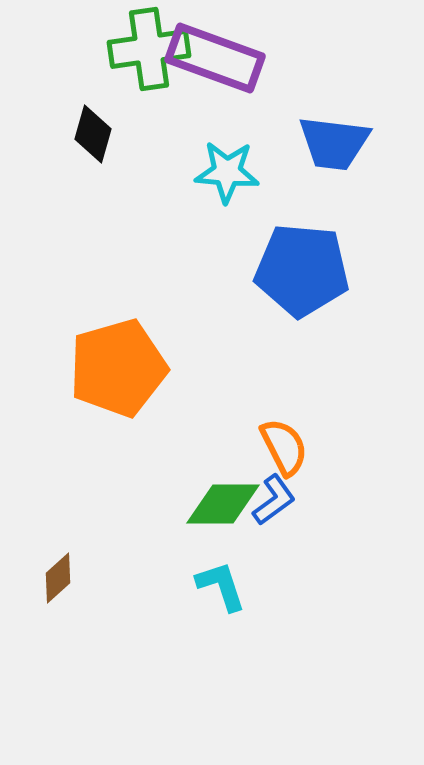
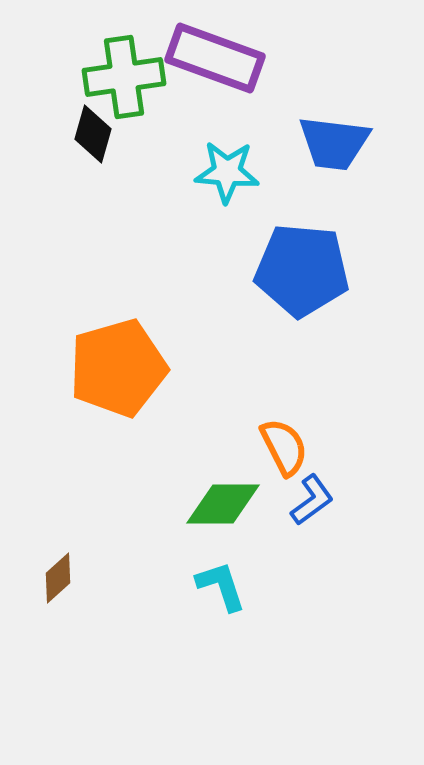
green cross: moved 25 px left, 28 px down
blue L-shape: moved 38 px right
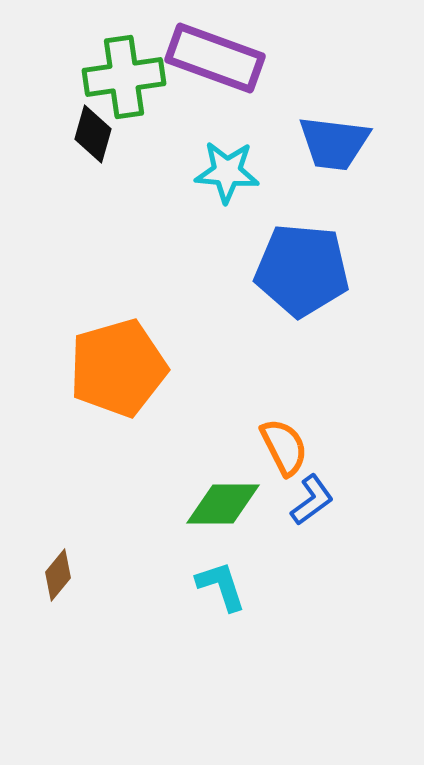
brown diamond: moved 3 px up; rotated 9 degrees counterclockwise
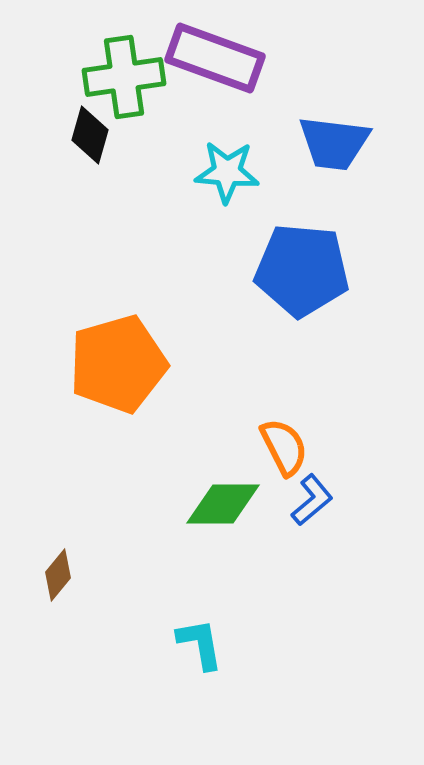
black diamond: moved 3 px left, 1 px down
orange pentagon: moved 4 px up
blue L-shape: rotated 4 degrees counterclockwise
cyan L-shape: moved 21 px left, 58 px down; rotated 8 degrees clockwise
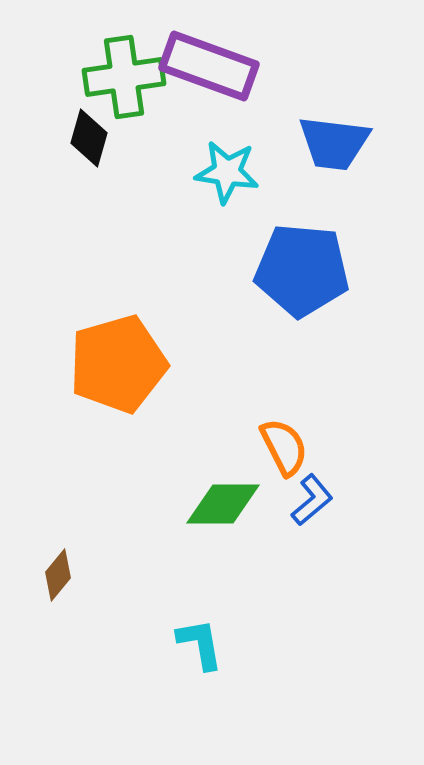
purple rectangle: moved 6 px left, 8 px down
black diamond: moved 1 px left, 3 px down
cyan star: rotated 4 degrees clockwise
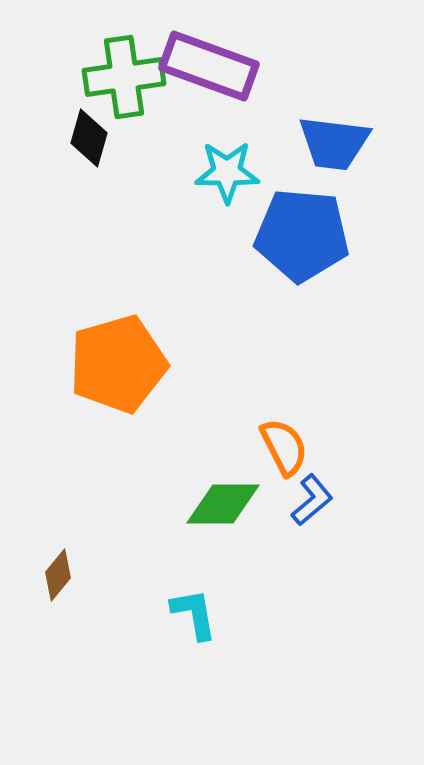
cyan star: rotated 8 degrees counterclockwise
blue pentagon: moved 35 px up
cyan L-shape: moved 6 px left, 30 px up
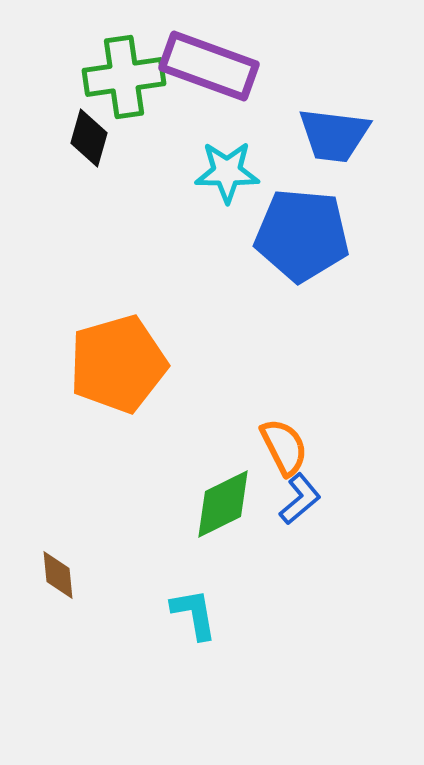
blue trapezoid: moved 8 px up
blue L-shape: moved 12 px left, 1 px up
green diamond: rotated 26 degrees counterclockwise
brown diamond: rotated 45 degrees counterclockwise
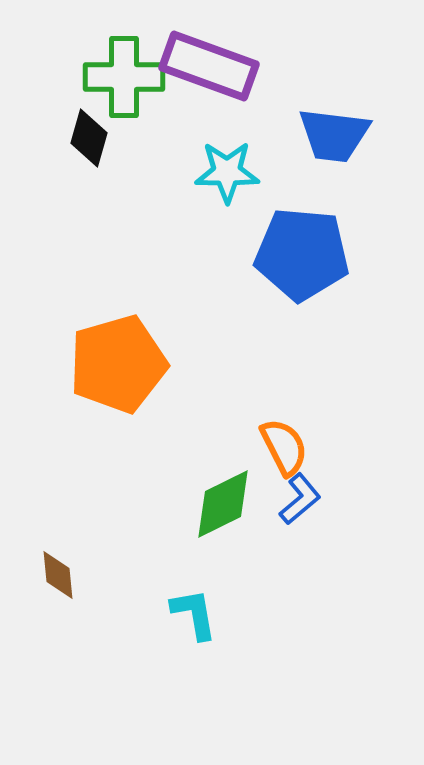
green cross: rotated 8 degrees clockwise
blue pentagon: moved 19 px down
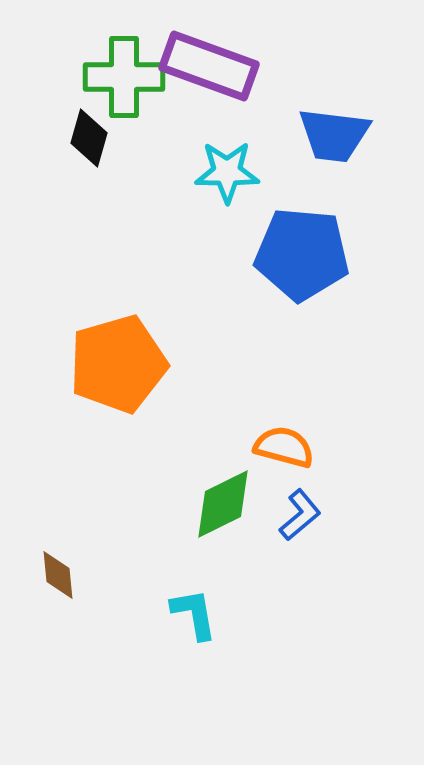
orange semicircle: rotated 48 degrees counterclockwise
blue L-shape: moved 16 px down
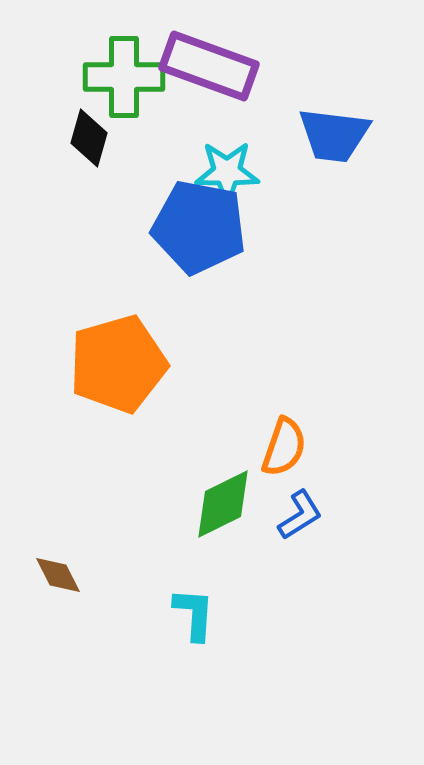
blue pentagon: moved 103 px left, 27 px up; rotated 6 degrees clockwise
orange semicircle: rotated 94 degrees clockwise
blue L-shape: rotated 8 degrees clockwise
brown diamond: rotated 21 degrees counterclockwise
cyan L-shape: rotated 14 degrees clockwise
